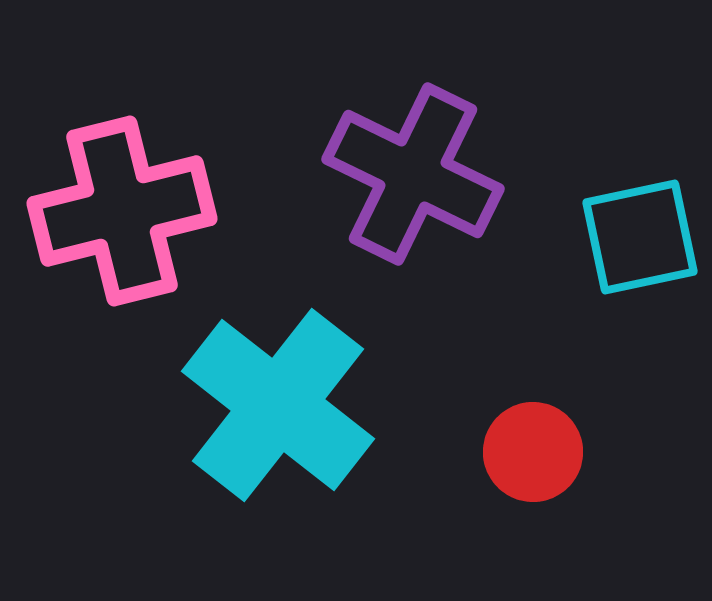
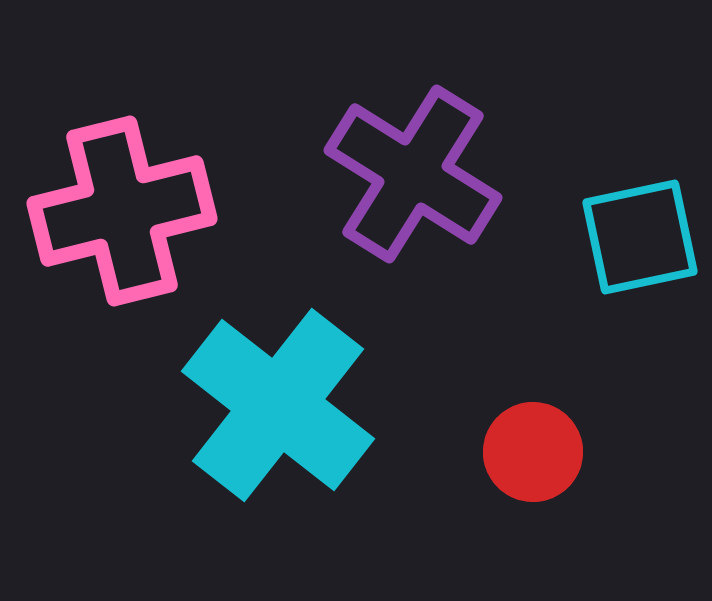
purple cross: rotated 6 degrees clockwise
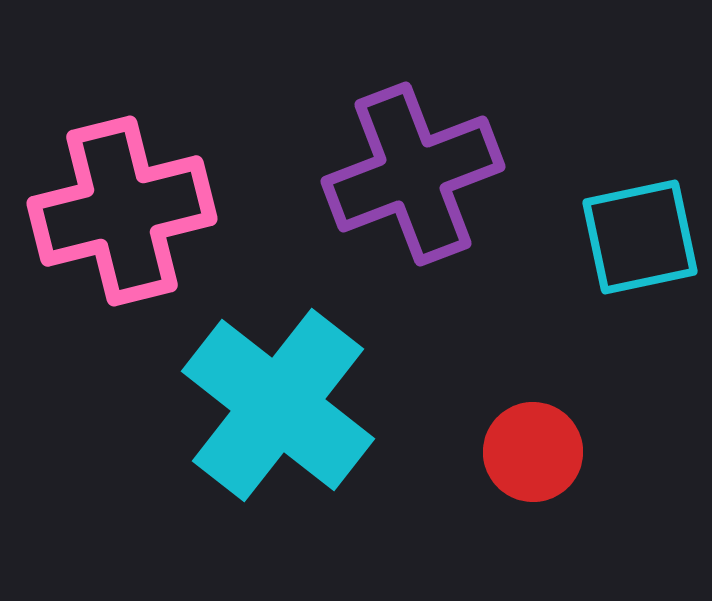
purple cross: rotated 37 degrees clockwise
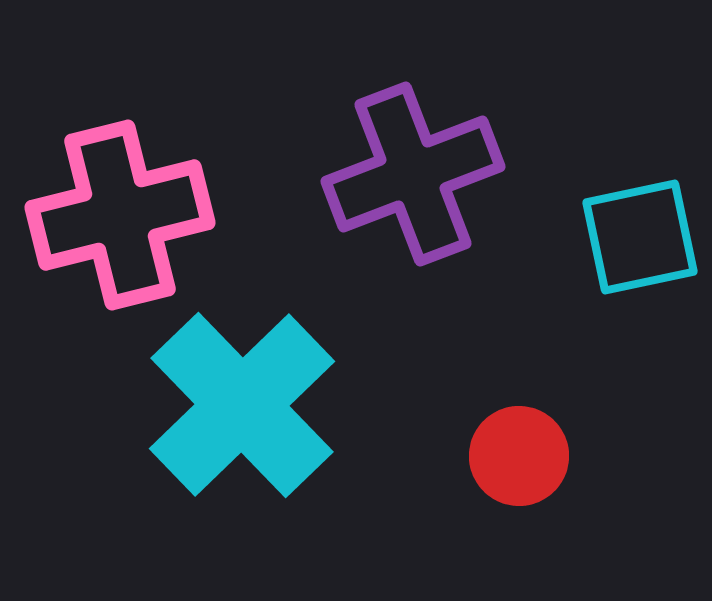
pink cross: moved 2 px left, 4 px down
cyan cross: moved 36 px left; rotated 8 degrees clockwise
red circle: moved 14 px left, 4 px down
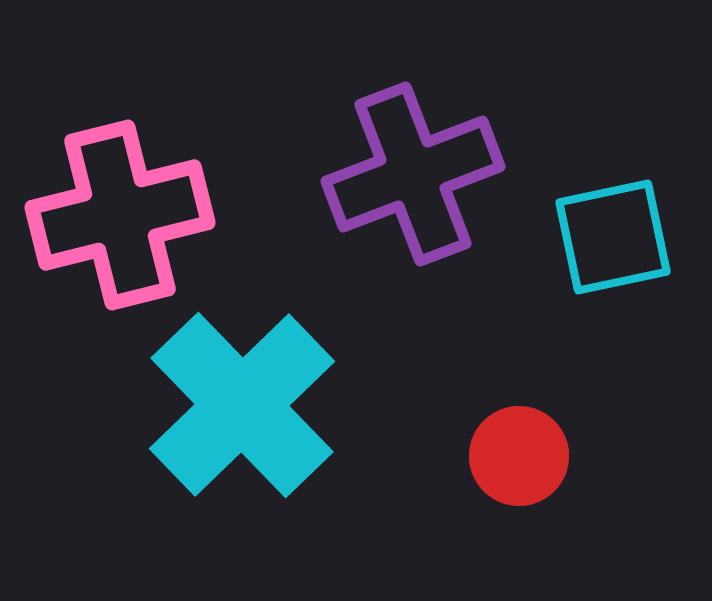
cyan square: moved 27 px left
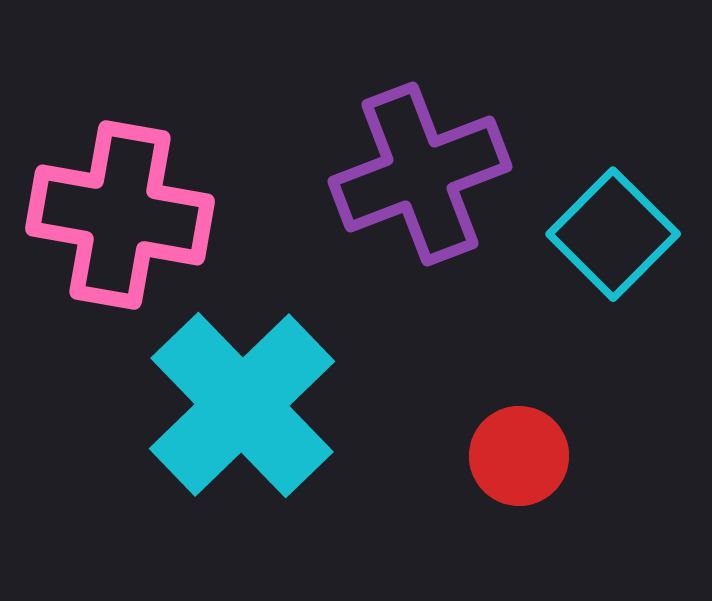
purple cross: moved 7 px right
pink cross: rotated 24 degrees clockwise
cyan square: moved 3 px up; rotated 33 degrees counterclockwise
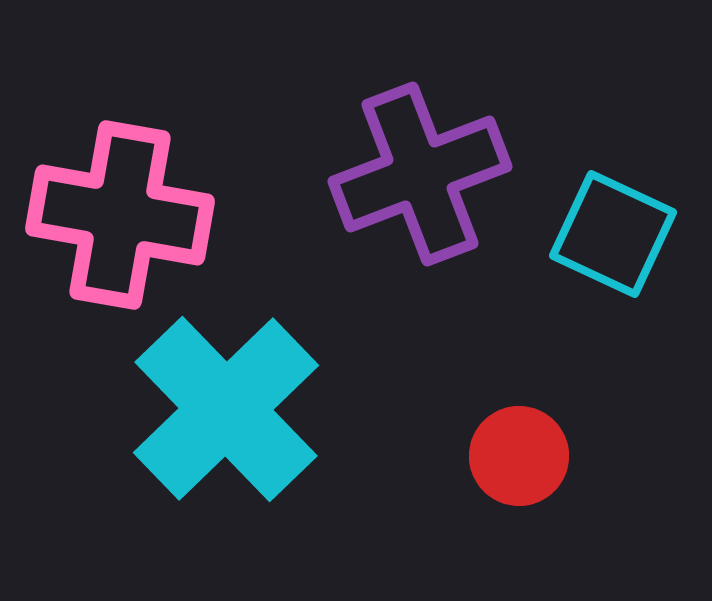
cyan square: rotated 20 degrees counterclockwise
cyan cross: moved 16 px left, 4 px down
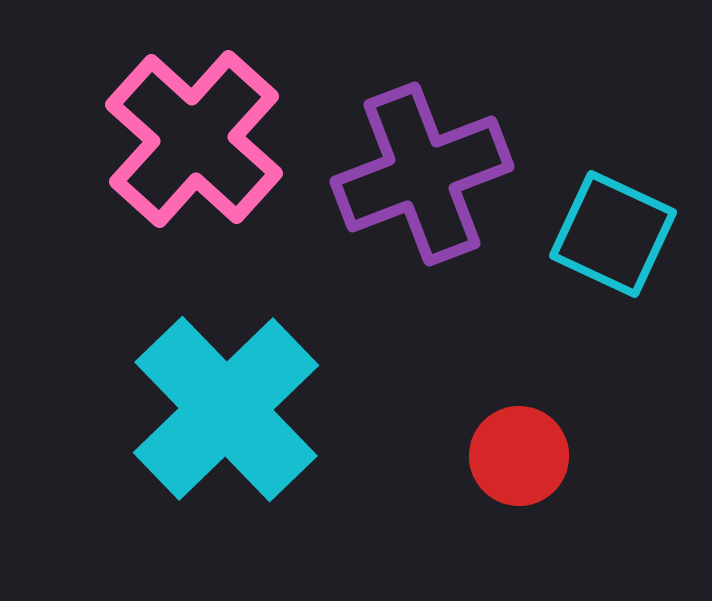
purple cross: moved 2 px right
pink cross: moved 74 px right, 76 px up; rotated 32 degrees clockwise
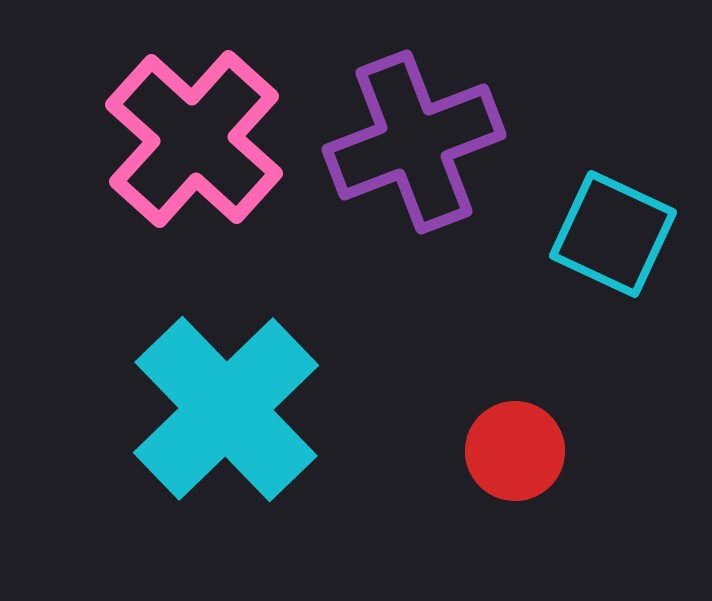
purple cross: moved 8 px left, 32 px up
red circle: moved 4 px left, 5 px up
